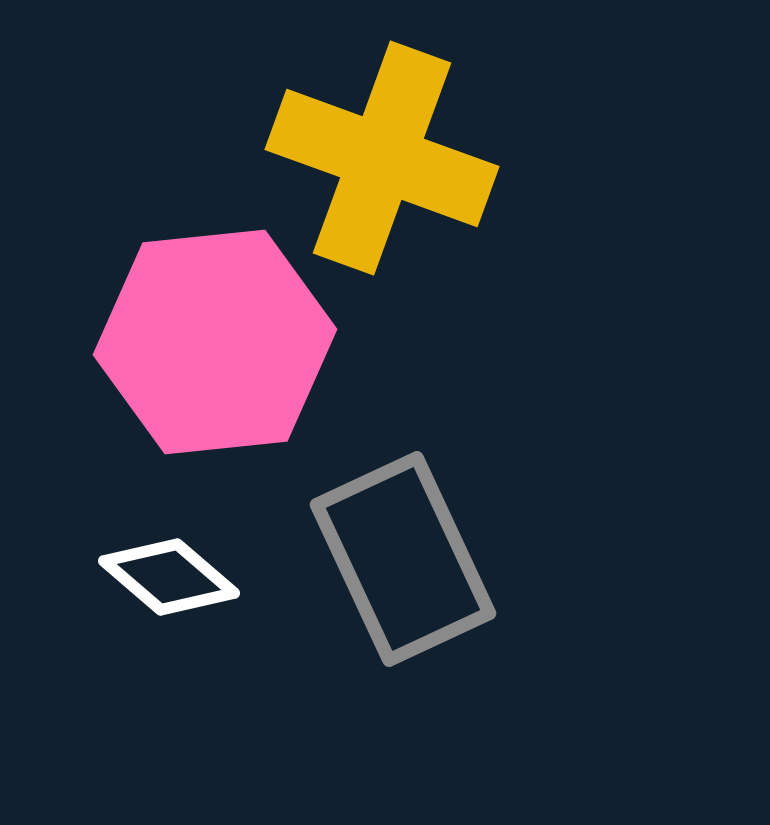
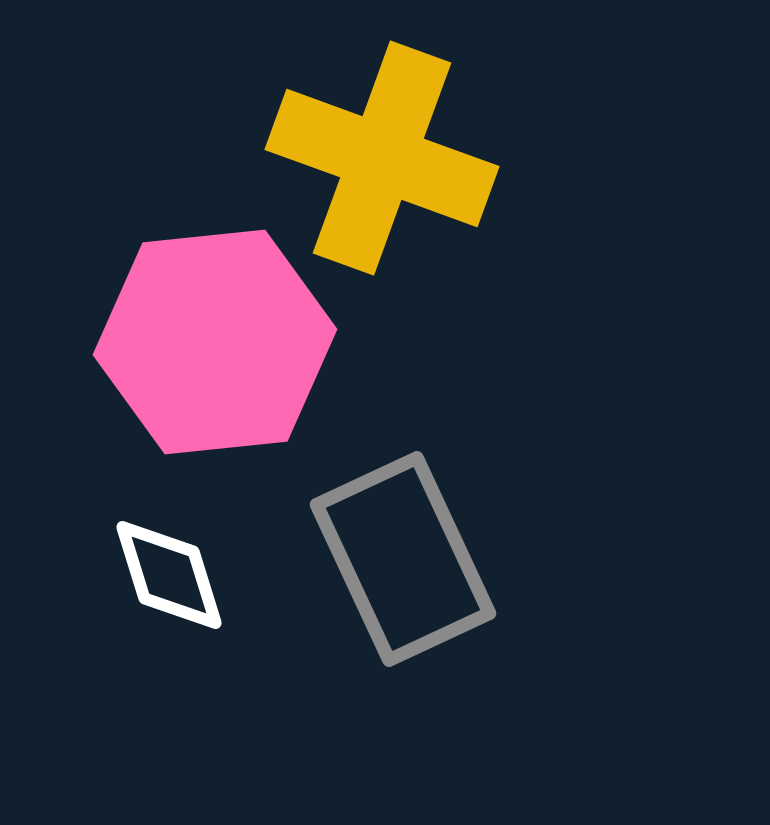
white diamond: moved 2 px up; rotated 32 degrees clockwise
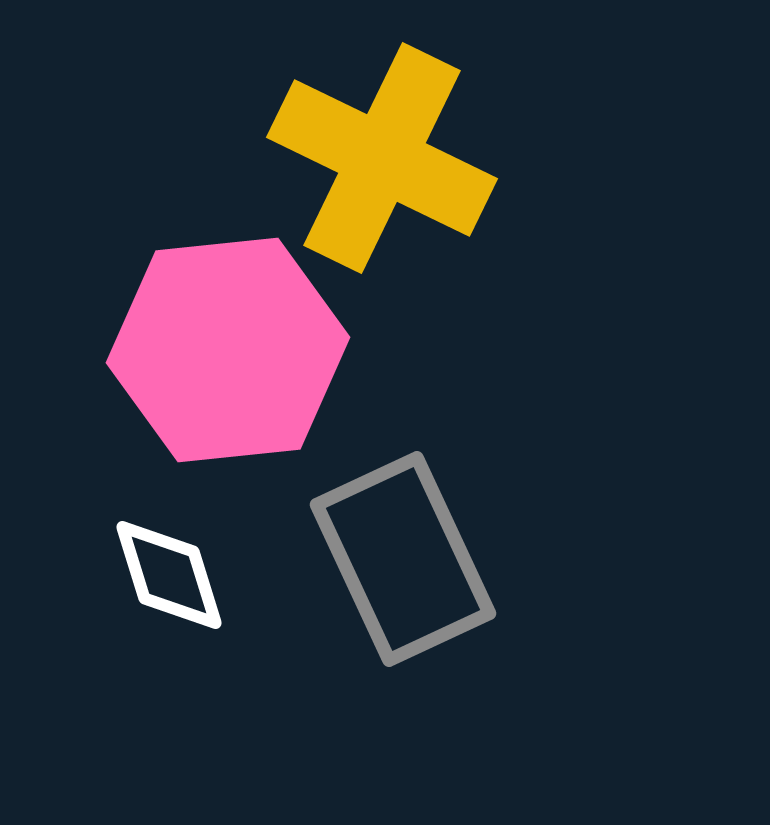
yellow cross: rotated 6 degrees clockwise
pink hexagon: moved 13 px right, 8 px down
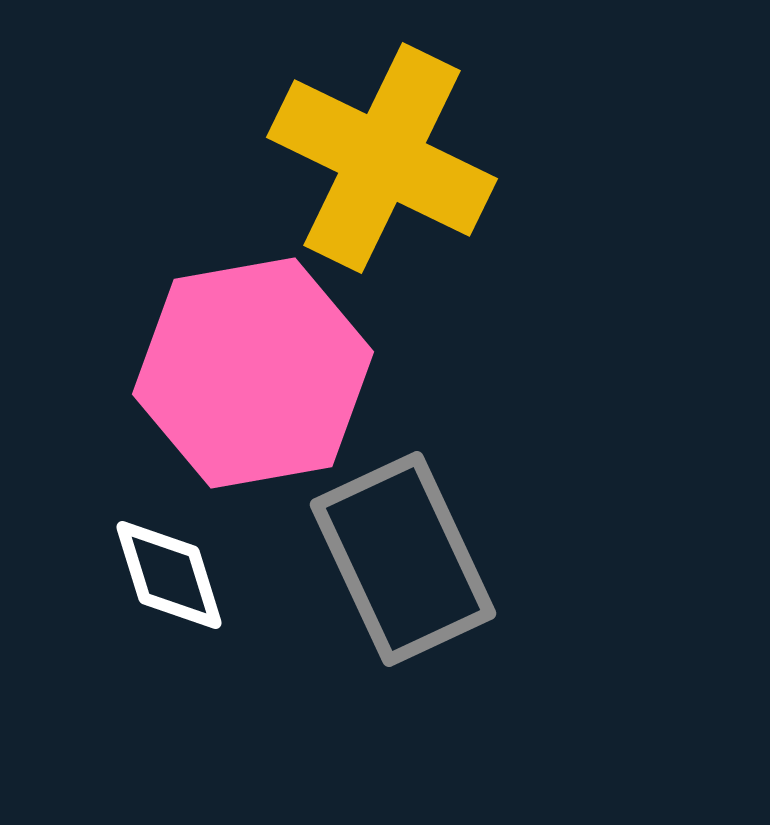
pink hexagon: moved 25 px right, 23 px down; rotated 4 degrees counterclockwise
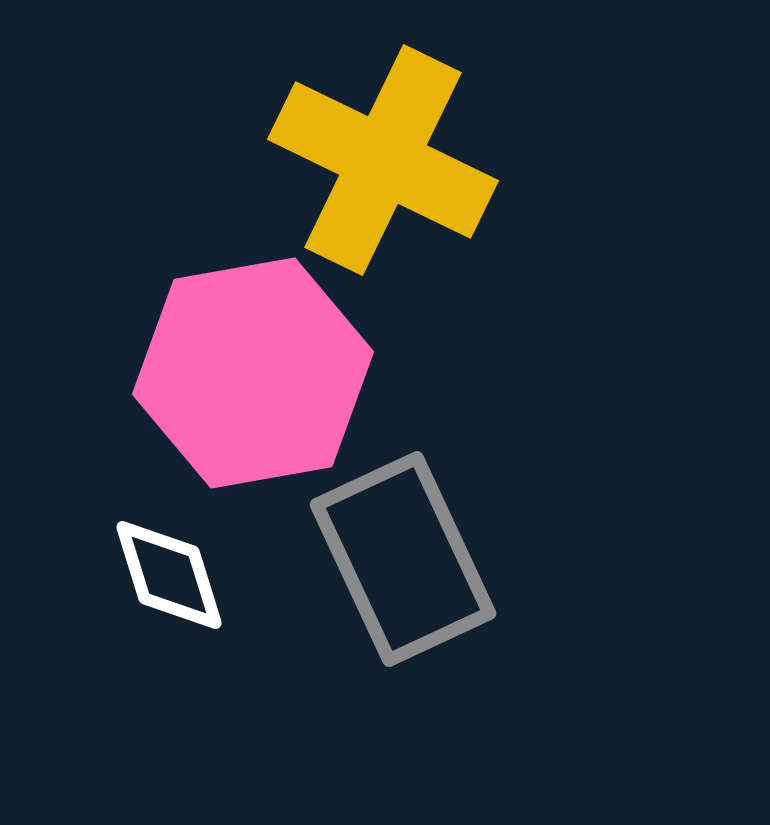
yellow cross: moved 1 px right, 2 px down
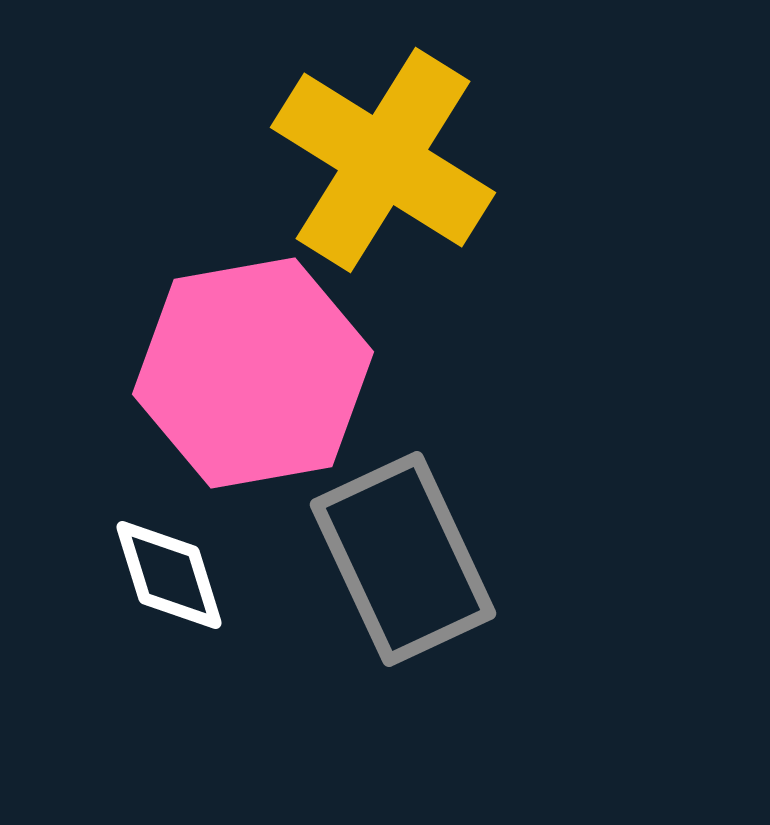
yellow cross: rotated 6 degrees clockwise
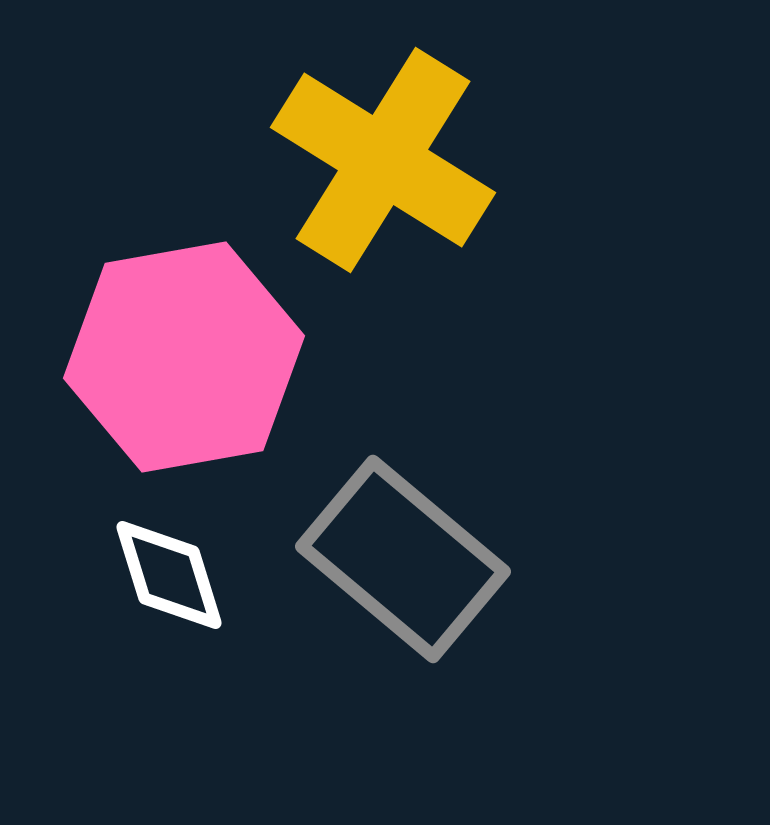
pink hexagon: moved 69 px left, 16 px up
gray rectangle: rotated 25 degrees counterclockwise
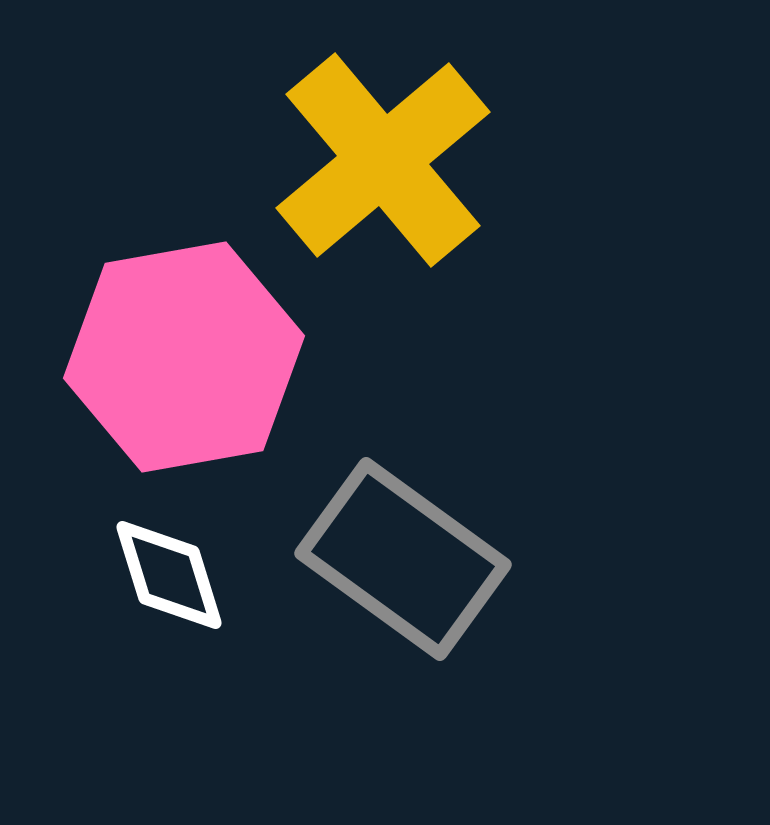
yellow cross: rotated 18 degrees clockwise
gray rectangle: rotated 4 degrees counterclockwise
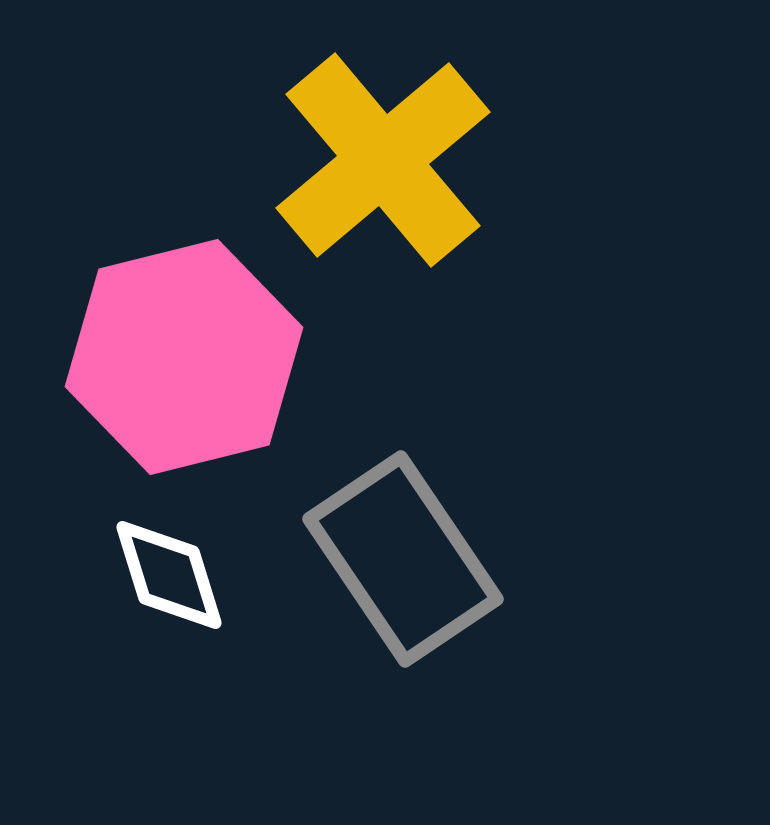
pink hexagon: rotated 4 degrees counterclockwise
gray rectangle: rotated 20 degrees clockwise
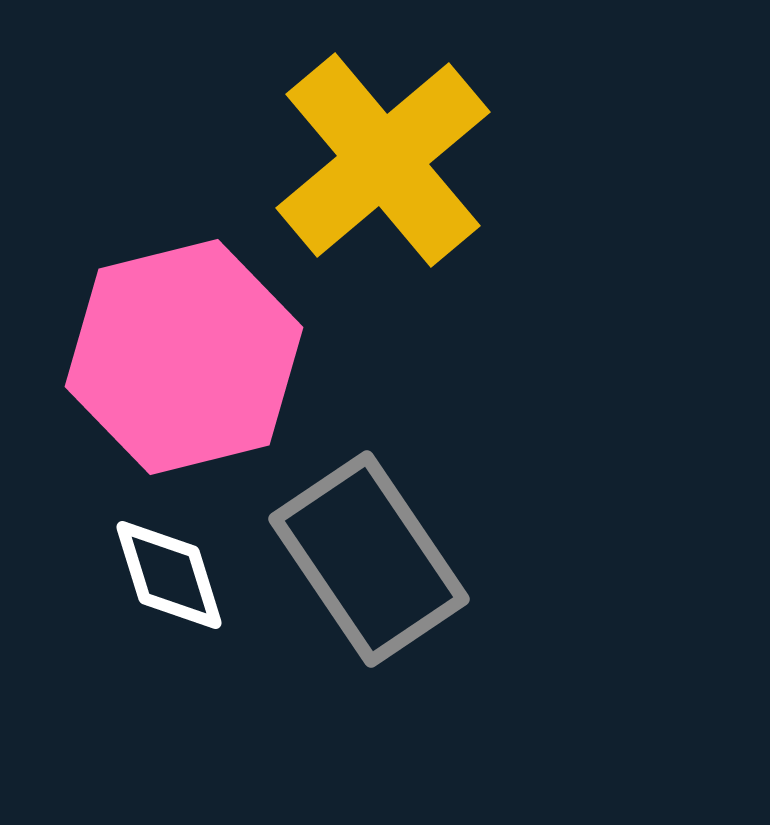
gray rectangle: moved 34 px left
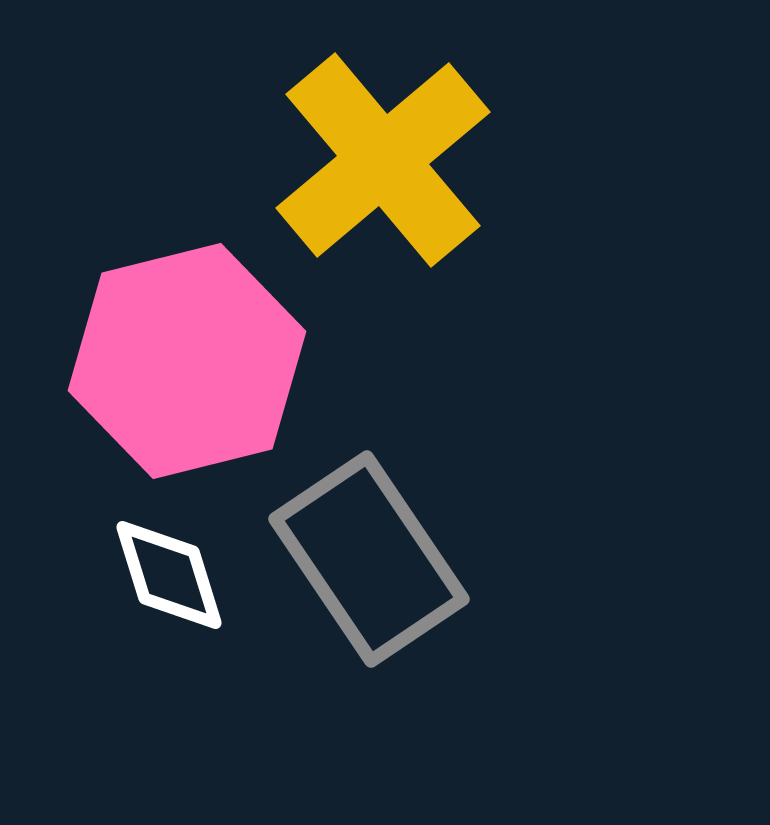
pink hexagon: moved 3 px right, 4 px down
